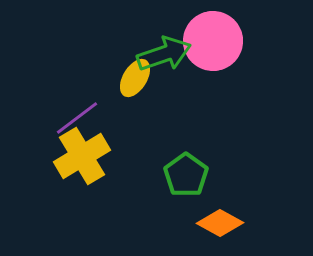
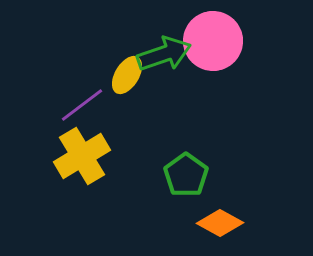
yellow ellipse: moved 8 px left, 3 px up
purple line: moved 5 px right, 13 px up
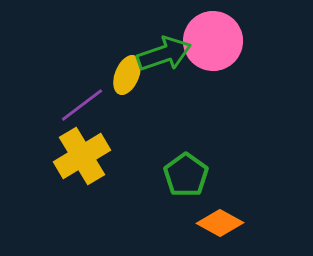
yellow ellipse: rotated 9 degrees counterclockwise
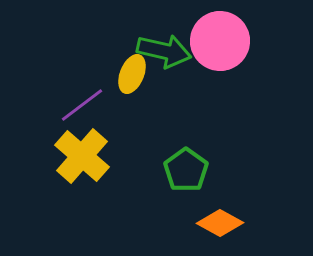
pink circle: moved 7 px right
green arrow: moved 3 px up; rotated 32 degrees clockwise
yellow ellipse: moved 5 px right, 1 px up
yellow cross: rotated 18 degrees counterclockwise
green pentagon: moved 5 px up
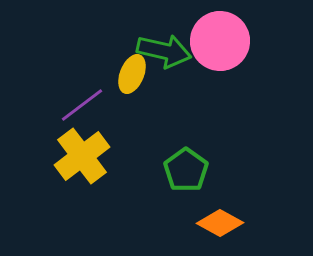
yellow cross: rotated 12 degrees clockwise
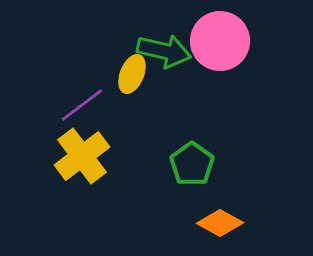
green pentagon: moved 6 px right, 6 px up
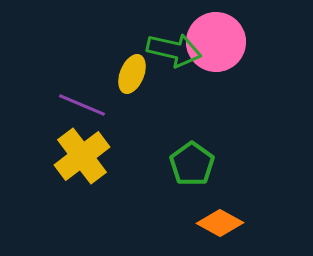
pink circle: moved 4 px left, 1 px down
green arrow: moved 10 px right, 1 px up
purple line: rotated 60 degrees clockwise
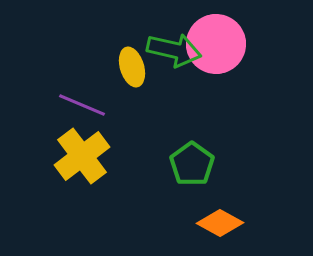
pink circle: moved 2 px down
yellow ellipse: moved 7 px up; rotated 39 degrees counterclockwise
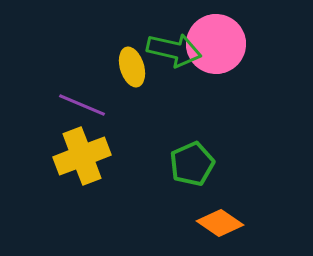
yellow cross: rotated 16 degrees clockwise
green pentagon: rotated 12 degrees clockwise
orange diamond: rotated 6 degrees clockwise
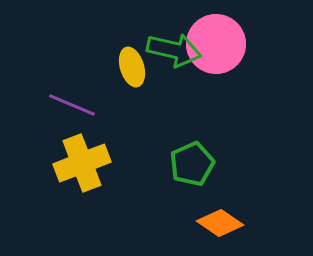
purple line: moved 10 px left
yellow cross: moved 7 px down
